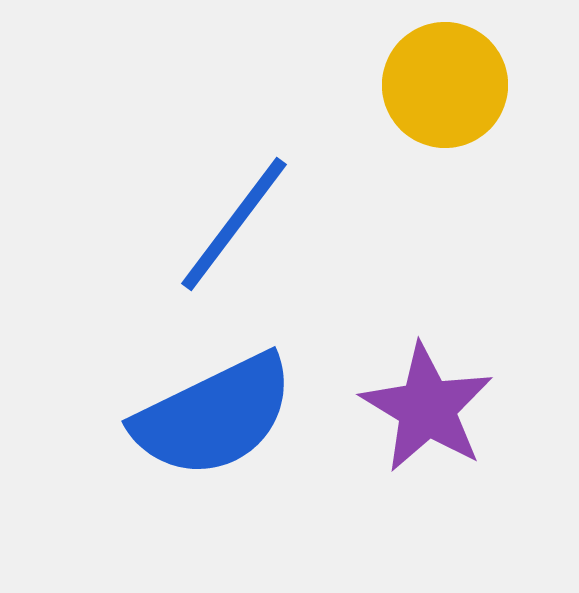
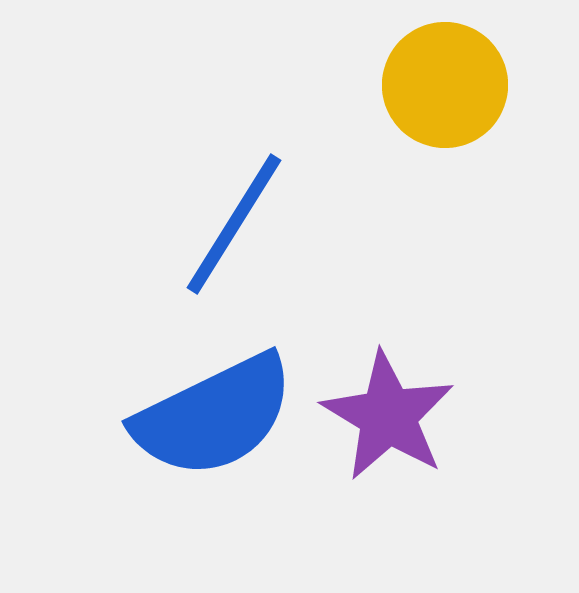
blue line: rotated 5 degrees counterclockwise
purple star: moved 39 px left, 8 px down
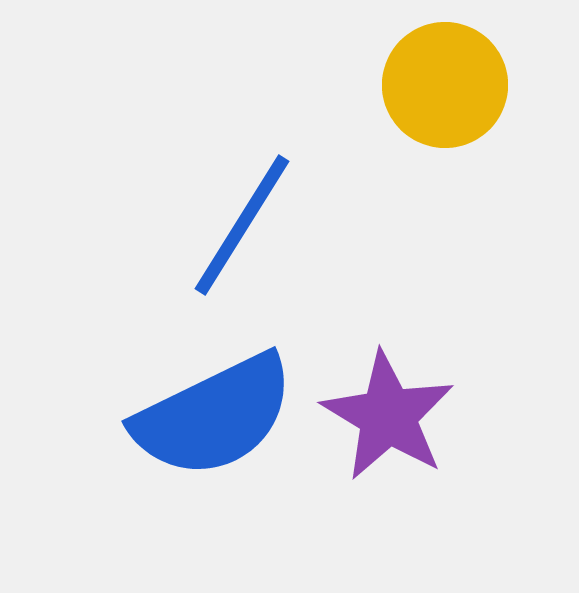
blue line: moved 8 px right, 1 px down
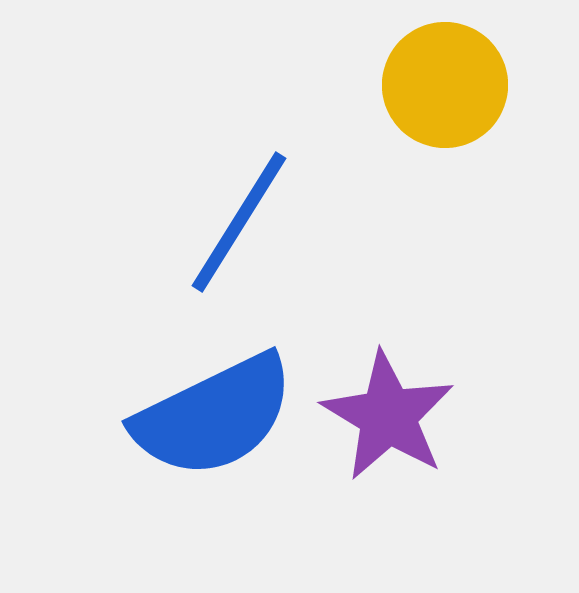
blue line: moved 3 px left, 3 px up
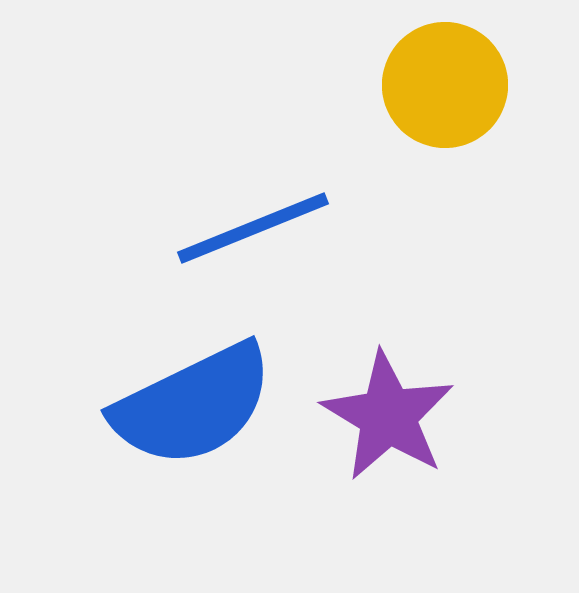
blue line: moved 14 px right, 6 px down; rotated 36 degrees clockwise
blue semicircle: moved 21 px left, 11 px up
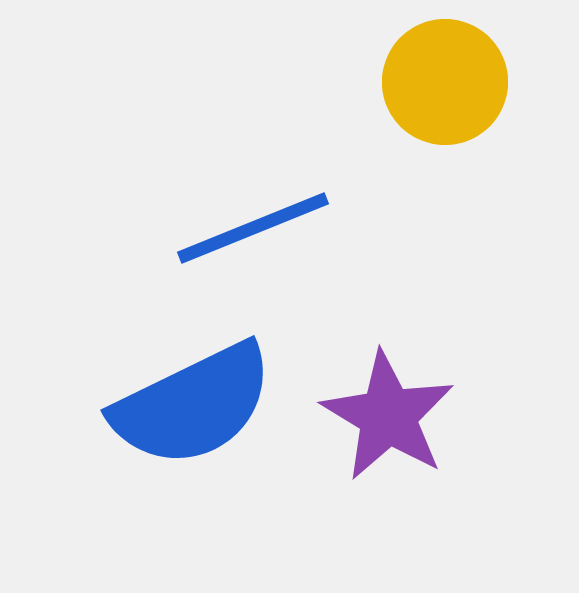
yellow circle: moved 3 px up
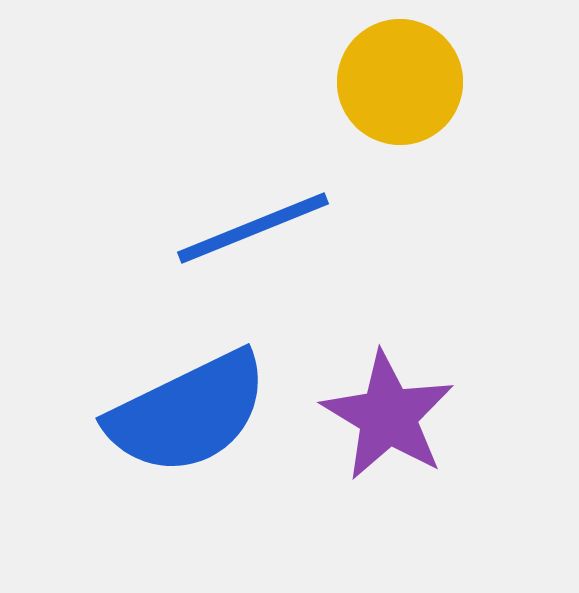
yellow circle: moved 45 px left
blue semicircle: moved 5 px left, 8 px down
